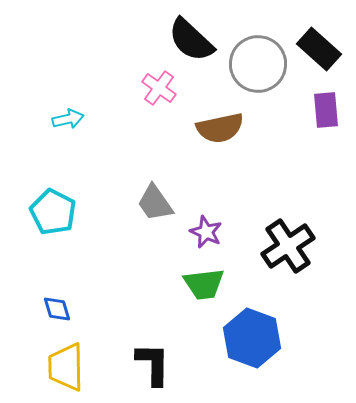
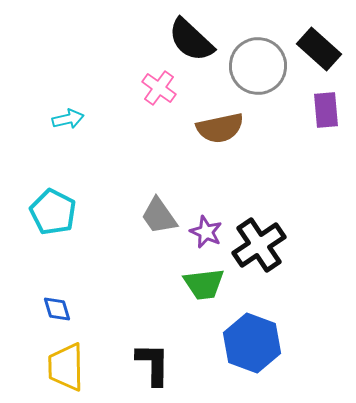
gray circle: moved 2 px down
gray trapezoid: moved 4 px right, 13 px down
black cross: moved 29 px left, 1 px up
blue hexagon: moved 5 px down
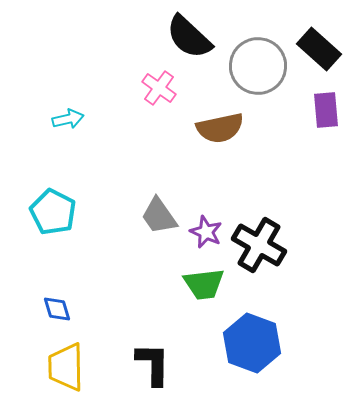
black semicircle: moved 2 px left, 3 px up
black cross: rotated 26 degrees counterclockwise
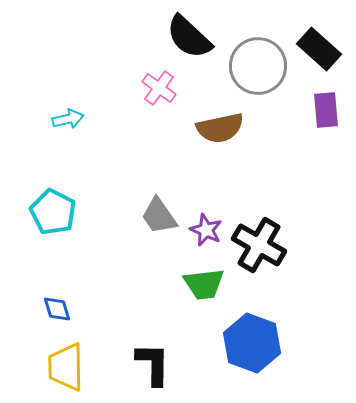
purple star: moved 2 px up
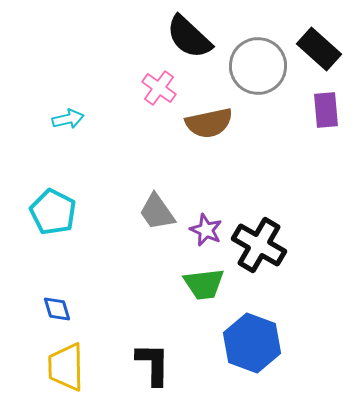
brown semicircle: moved 11 px left, 5 px up
gray trapezoid: moved 2 px left, 4 px up
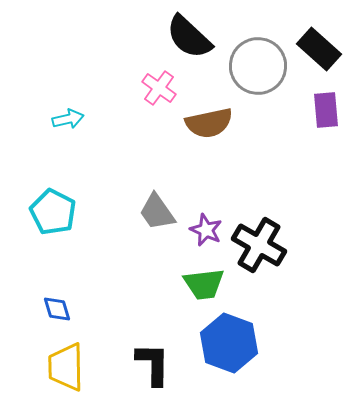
blue hexagon: moved 23 px left
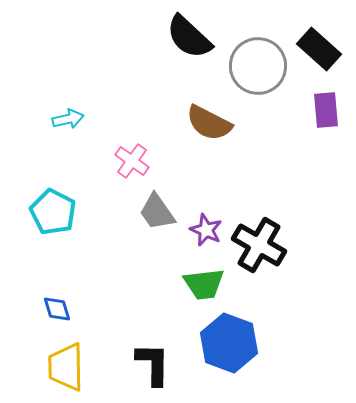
pink cross: moved 27 px left, 73 px down
brown semicircle: rotated 39 degrees clockwise
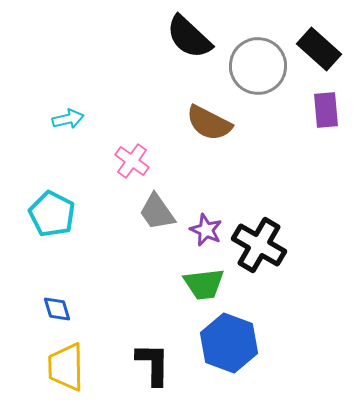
cyan pentagon: moved 1 px left, 2 px down
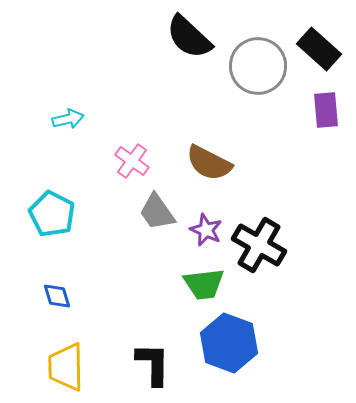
brown semicircle: moved 40 px down
blue diamond: moved 13 px up
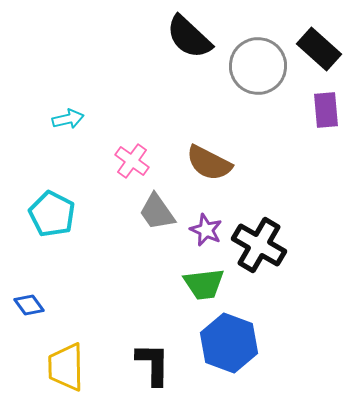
blue diamond: moved 28 px left, 9 px down; rotated 20 degrees counterclockwise
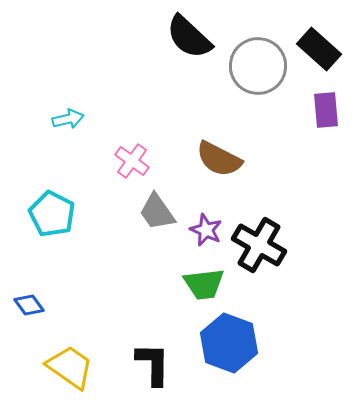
brown semicircle: moved 10 px right, 4 px up
yellow trapezoid: moved 4 px right; rotated 126 degrees clockwise
